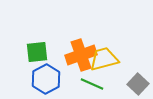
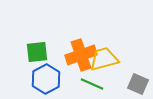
gray square: rotated 20 degrees counterclockwise
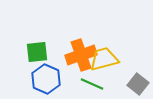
blue hexagon: rotated 8 degrees counterclockwise
gray square: rotated 15 degrees clockwise
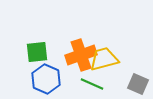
gray square: rotated 15 degrees counterclockwise
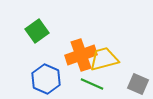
green square: moved 21 px up; rotated 30 degrees counterclockwise
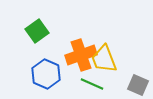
yellow trapezoid: rotated 96 degrees counterclockwise
blue hexagon: moved 5 px up
gray square: moved 1 px down
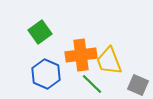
green square: moved 3 px right, 1 px down
orange cross: rotated 12 degrees clockwise
yellow trapezoid: moved 5 px right, 2 px down
green line: rotated 20 degrees clockwise
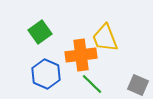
yellow trapezoid: moved 4 px left, 23 px up
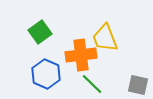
gray square: rotated 10 degrees counterclockwise
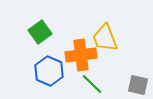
blue hexagon: moved 3 px right, 3 px up
